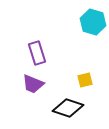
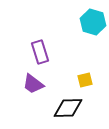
purple rectangle: moved 3 px right, 1 px up
purple trapezoid: rotated 15 degrees clockwise
black diamond: rotated 20 degrees counterclockwise
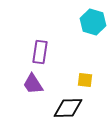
purple rectangle: rotated 25 degrees clockwise
yellow square: rotated 21 degrees clockwise
purple trapezoid: rotated 20 degrees clockwise
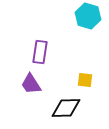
cyan hexagon: moved 5 px left, 6 px up
purple trapezoid: moved 2 px left
black diamond: moved 2 px left
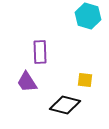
purple rectangle: rotated 10 degrees counterclockwise
purple trapezoid: moved 4 px left, 2 px up
black diamond: moved 1 px left, 3 px up; rotated 16 degrees clockwise
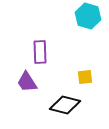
yellow square: moved 3 px up; rotated 14 degrees counterclockwise
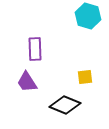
purple rectangle: moved 5 px left, 3 px up
black diamond: rotated 8 degrees clockwise
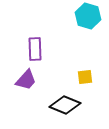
purple trapezoid: moved 1 px left, 2 px up; rotated 105 degrees counterclockwise
